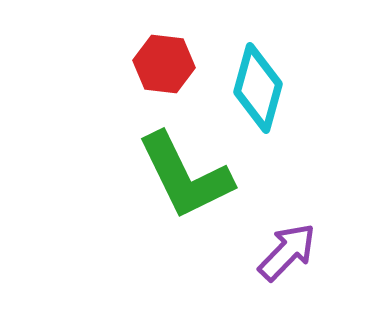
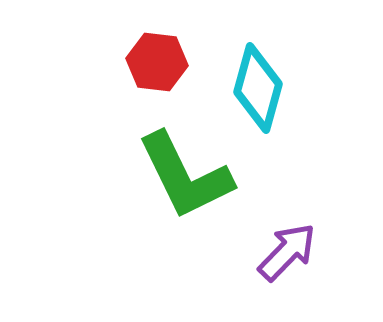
red hexagon: moved 7 px left, 2 px up
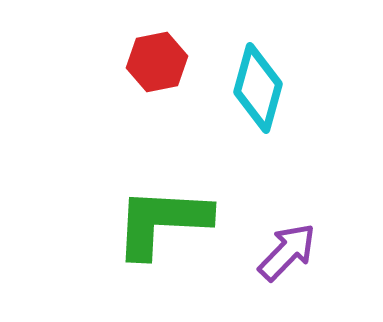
red hexagon: rotated 18 degrees counterclockwise
green L-shape: moved 23 px left, 46 px down; rotated 119 degrees clockwise
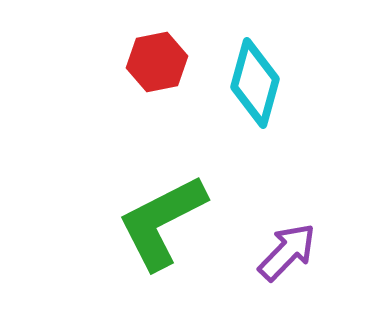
cyan diamond: moved 3 px left, 5 px up
green L-shape: rotated 30 degrees counterclockwise
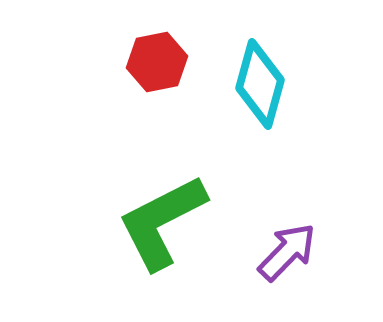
cyan diamond: moved 5 px right, 1 px down
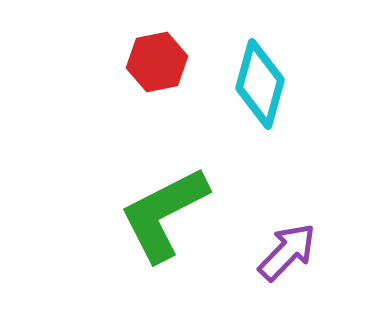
green L-shape: moved 2 px right, 8 px up
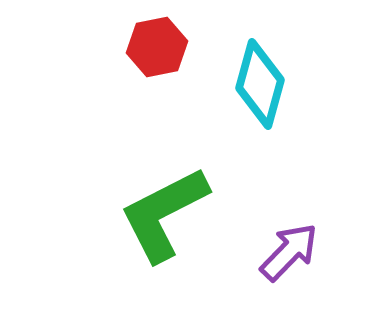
red hexagon: moved 15 px up
purple arrow: moved 2 px right
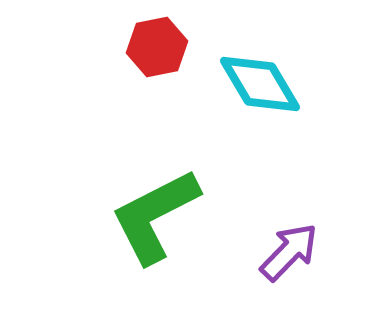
cyan diamond: rotated 46 degrees counterclockwise
green L-shape: moved 9 px left, 2 px down
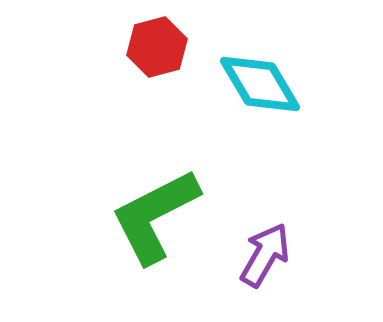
red hexagon: rotated 4 degrees counterclockwise
purple arrow: moved 24 px left, 3 px down; rotated 14 degrees counterclockwise
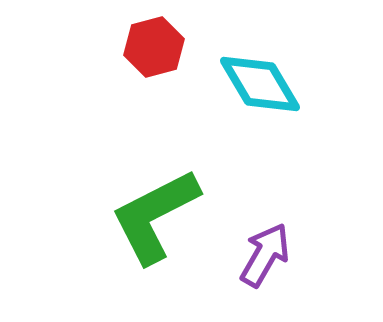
red hexagon: moved 3 px left
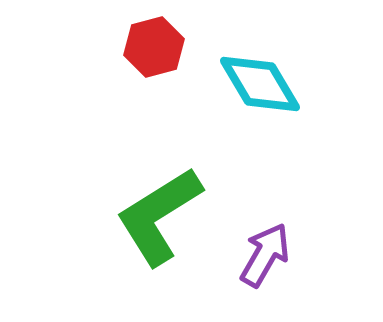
green L-shape: moved 4 px right; rotated 5 degrees counterclockwise
